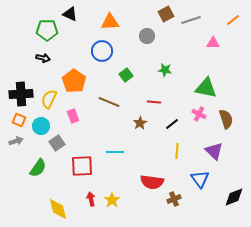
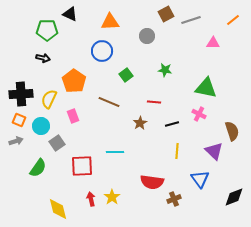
brown semicircle: moved 6 px right, 12 px down
black line: rotated 24 degrees clockwise
yellow star: moved 3 px up
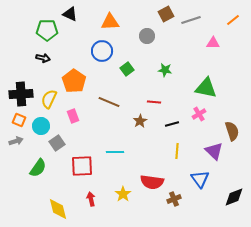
green square: moved 1 px right, 6 px up
pink cross: rotated 32 degrees clockwise
brown star: moved 2 px up
yellow star: moved 11 px right, 3 px up
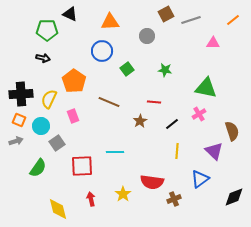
black line: rotated 24 degrees counterclockwise
blue triangle: rotated 30 degrees clockwise
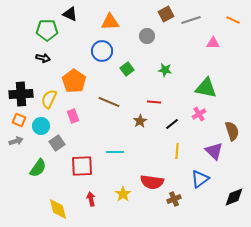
orange line: rotated 64 degrees clockwise
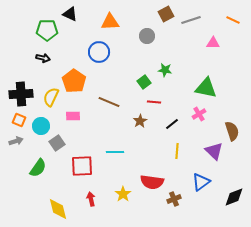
blue circle: moved 3 px left, 1 px down
green square: moved 17 px right, 13 px down
yellow semicircle: moved 2 px right, 2 px up
pink rectangle: rotated 72 degrees counterclockwise
blue triangle: moved 1 px right, 3 px down
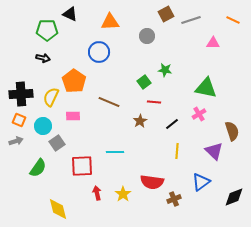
cyan circle: moved 2 px right
red arrow: moved 6 px right, 6 px up
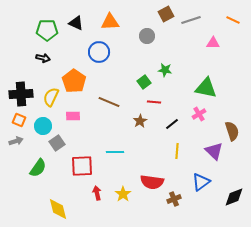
black triangle: moved 6 px right, 9 px down
